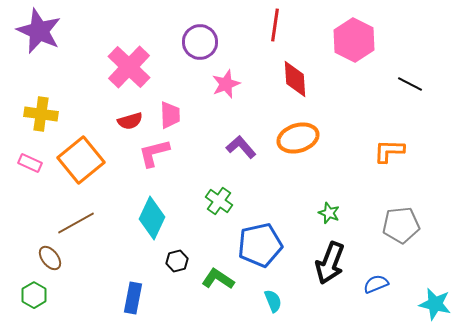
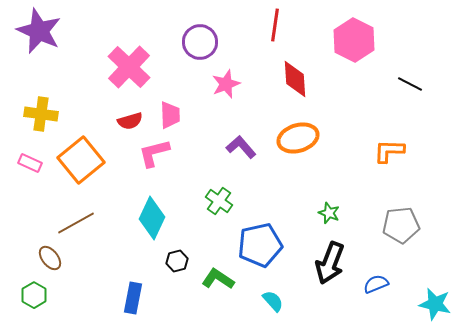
cyan semicircle: rotated 20 degrees counterclockwise
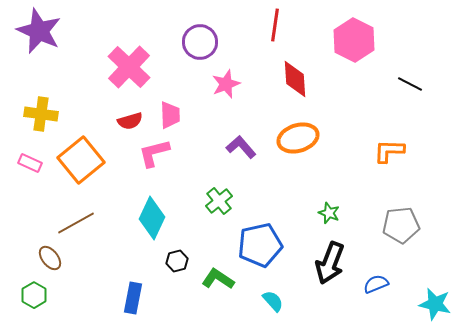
green cross: rotated 16 degrees clockwise
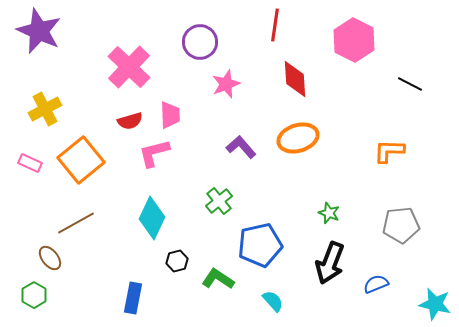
yellow cross: moved 4 px right, 5 px up; rotated 36 degrees counterclockwise
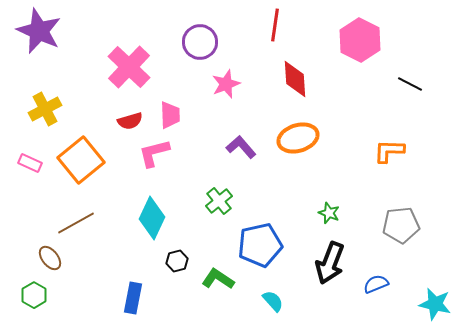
pink hexagon: moved 6 px right
